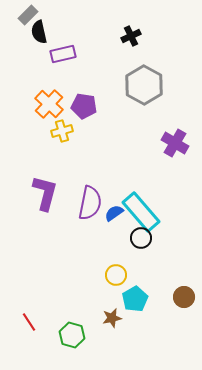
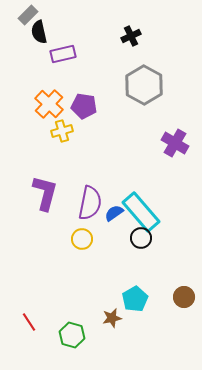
yellow circle: moved 34 px left, 36 px up
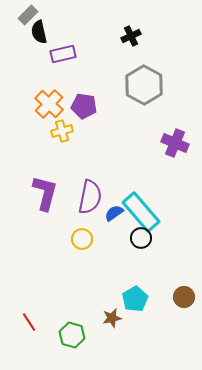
purple cross: rotated 8 degrees counterclockwise
purple semicircle: moved 6 px up
